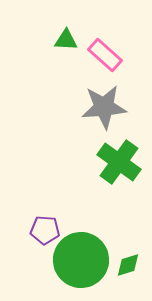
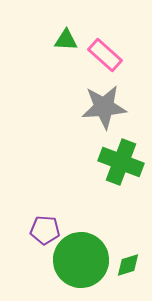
green cross: moved 2 px right; rotated 15 degrees counterclockwise
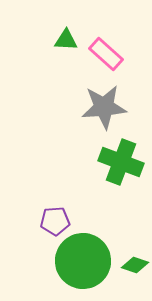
pink rectangle: moved 1 px right, 1 px up
purple pentagon: moved 10 px right, 9 px up; rotated 8 degrees counterclockwise
green circle: moved 2 px right, 1 px down
green diamond: moved 7 px right; rotated 36 degrees clockwise
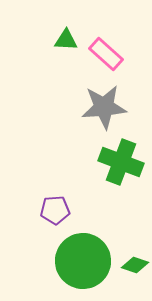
purple pentagon: moved 11 px up
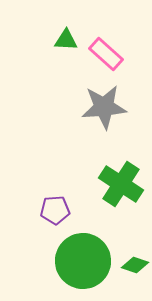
green cross: moved 22 px down; rotated 12 degrees clockwise
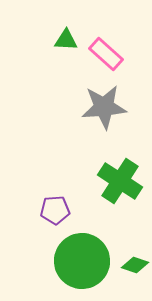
green cross: moved 1 px left, 3 px up
green circle: moved 1 px left
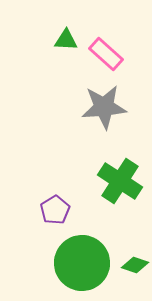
purple pentagon: rotated 28 degrees counterclockwise
green circle: moved 2 px down
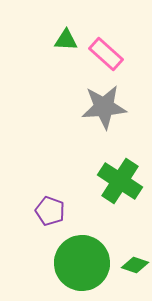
purple pentagon: moved 5 px left, 1 px down; rotated 20 degrees counterclockwise
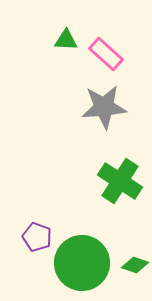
purple pentagon: moved 13 px left, 26 px down
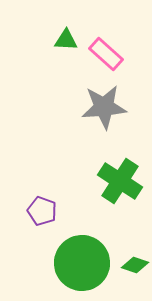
purple pentagon: moved 5 px right, 26 px up
